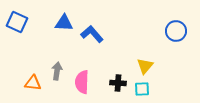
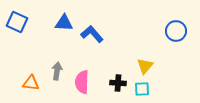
orange triangle: moved 2 px left
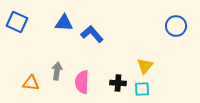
blue circle: moved 5 px up
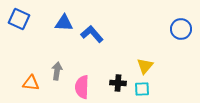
blue square: moved 2 px right, 3 px up
blue circle: moved 5 px right, 3 px down
pink semicircle: moved 5 px down
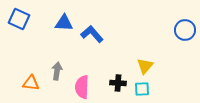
blue circle: moved 4 px right, 1 px down
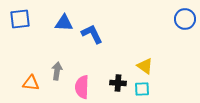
blue square: moved 1 px right; rotated 30 degrees counterclockwise
blue circle: moved 11 px up
blue L-shape: rotated 15 degrees clockwise
yellow triangle: rotated 36 degrees counterclockwise
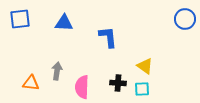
blue L-shape: moved 16 px right, 3 px down; rotated 20 degrees clockwise
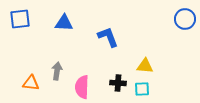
blue L-shape: rotated 15 degrees counterclockwise
yellow triangle: rotated 30 degrees counterclockwise
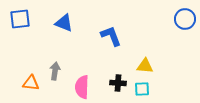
blue triangle: rotated 18 degrees clockwise
blue L-shape: moved 3 px right, 1 px up
gray arrow: moved 2 px left
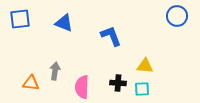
blue circle: moved 8 px left, 3 px up
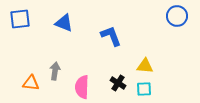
black cross: rotated 28 degrees clockwise
cyan square: moved 2 px right
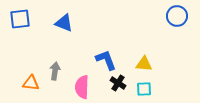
blue L-shape: moved 5 px left, 24 px down
yellow triangle: moved 1 px left, 2 px up
